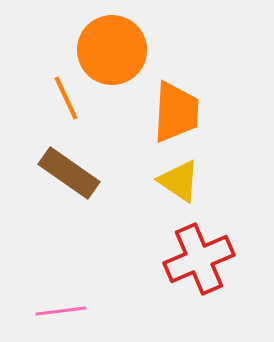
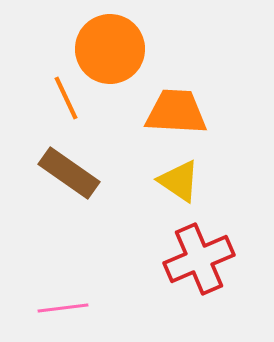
orange circle: moved 2 px left, 1 px up
orange trapezoid: rotated 90 degrees counterclockwise
pink line: moved 2 px right, 3 px up
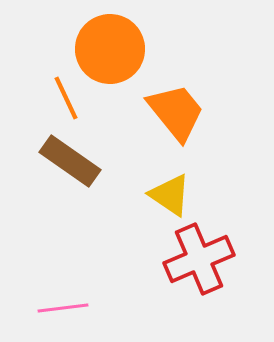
orange trapezoid: rotated 48 degrees clockwise
brown rectangle: moved 1 px right, 12 px up
yellow triangle: moved 9 px left, 14 px down
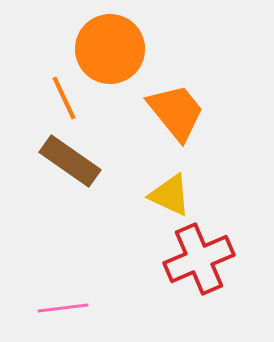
orange line: moved 2 px left
yellow triangle: rotated 9 degrees counterclockwise
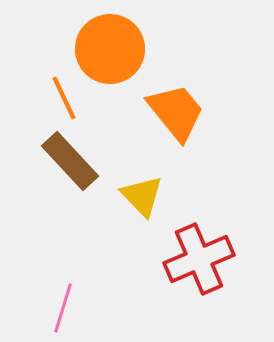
brown rectangle: rotated 12 degrees clockwise
yellow triangle: moved 28 px left, 1 px down; rotated 21 degrees clockwise
pink line: rotated 66 degrees counterclockwise
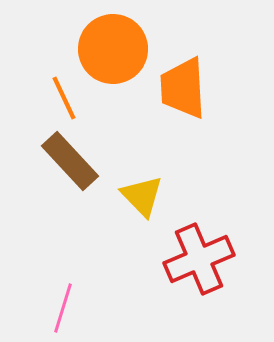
orange circle: moved 3 px right
orange trapezoid: moved 7 px right, 24 px up; rotated 144 degrees counterclockwise
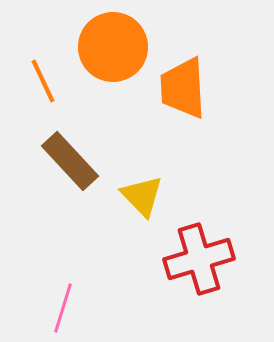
orange circle: moved 2 px up
orange line: moved 21 px left, 17 px up
red cross: rotated 6 degrees clockwise
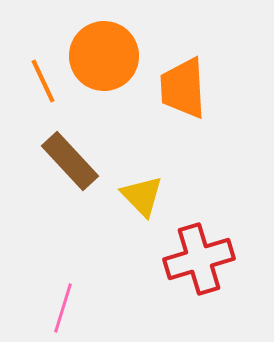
orange circle: moved 9 px left, 9 px down
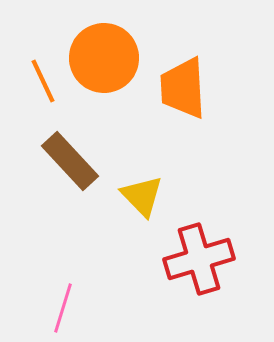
orange circle: moved 2 px down
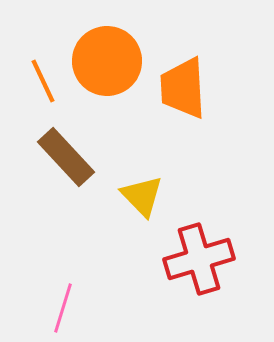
orange circle: moved 3 px right, 3 px down
brown rectangle: moved 4 px left, 4 px up
